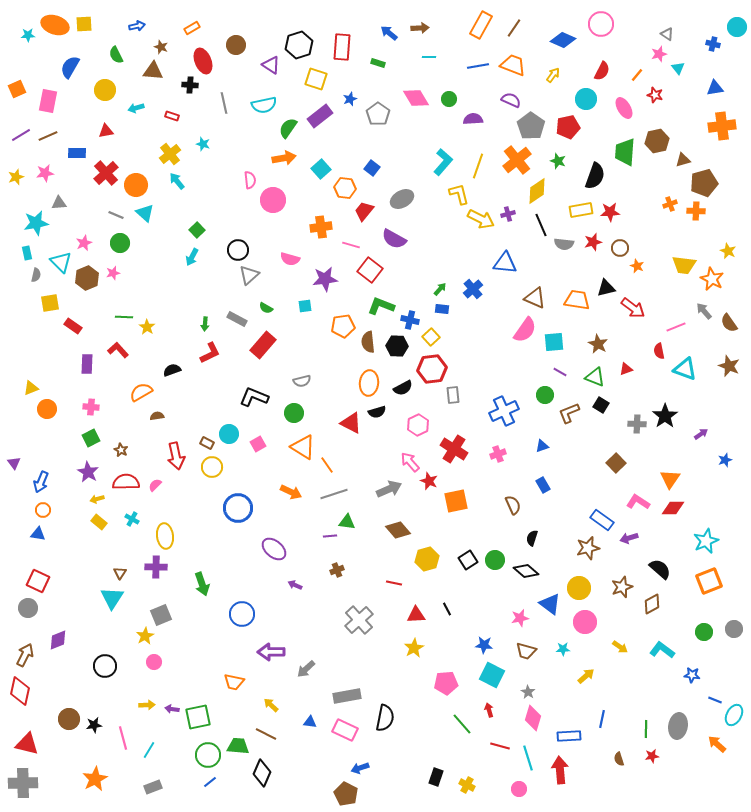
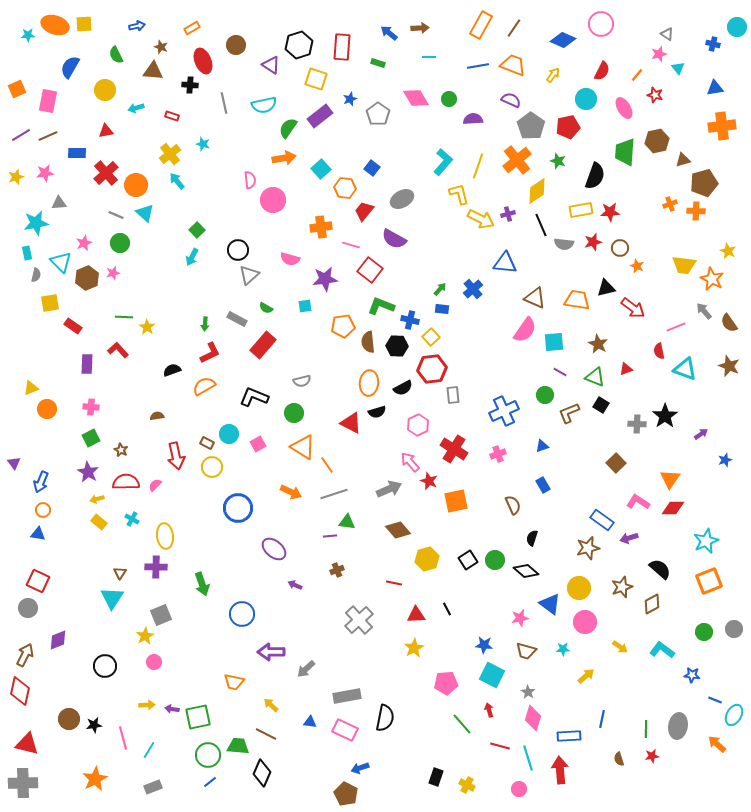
orange semicircle at (141, 392): moved 63 px right, 6 px up
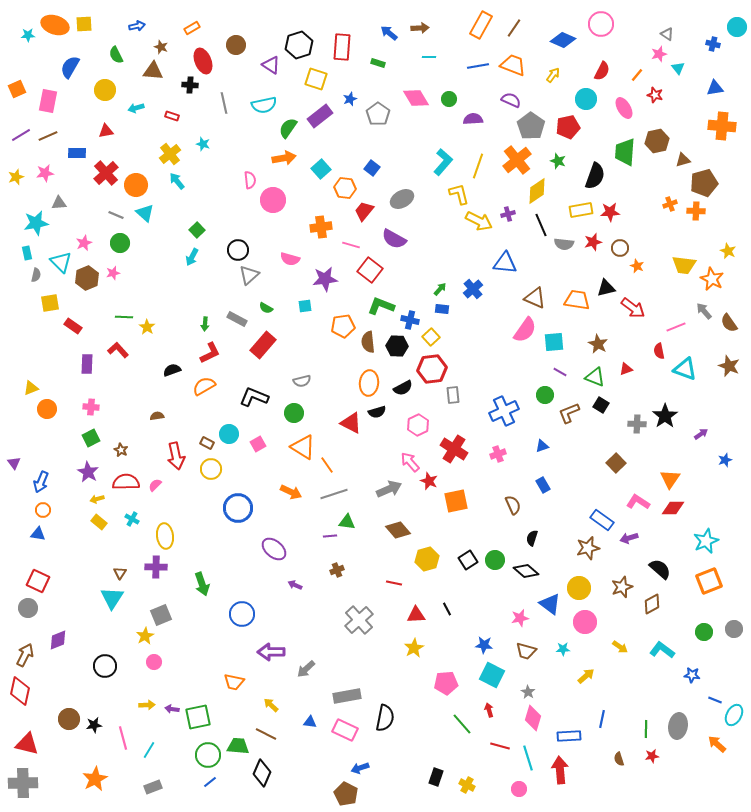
orange cross at (722, 126): rotated 12 degrees clockwise
yellow arrow at (481, 219): moved 2 px left, 2 px down
yellow circle at (212, 467): moved 1 px left, 2 px down
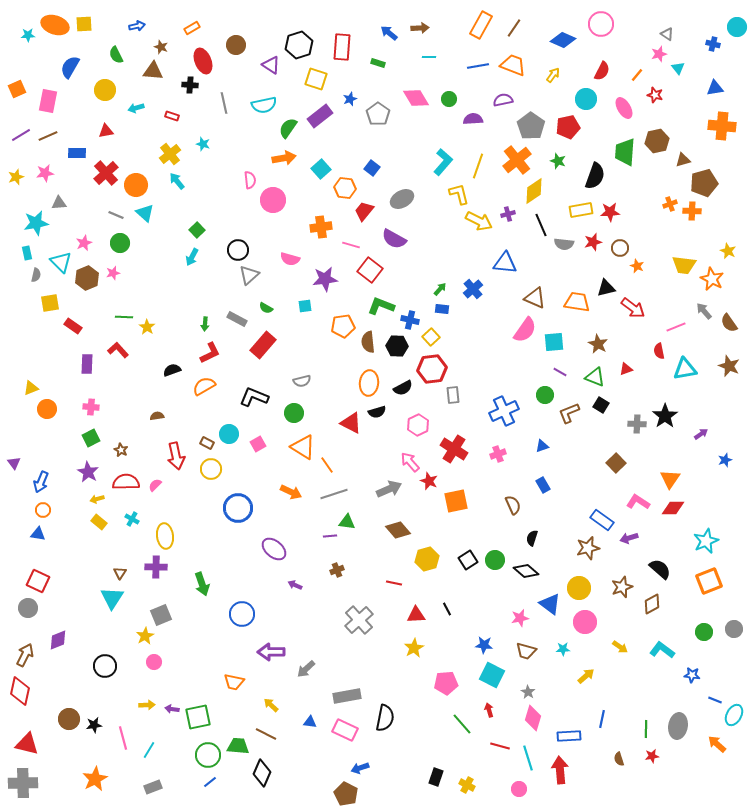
purple semicircle at (511, 100): moved 8 px left; rotated 36 degrees counterclockwise
yellow diamond at (537, 191): moved 3 px left
orange cross at (696, 211): moved 4 px left
orange trapezoid at (577, 300): moved 2 px down
cyan triangle at (685, 369): rotated 30 degrees counterclockwise
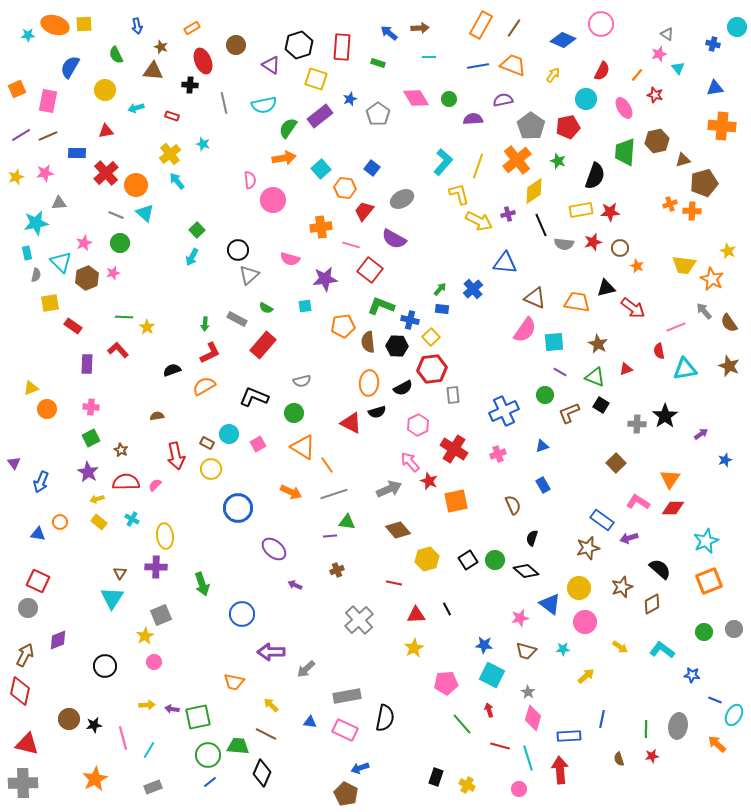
blue arrow at (137, 26): rotated 91 degrees clockwise
orange circle at (43, 510): moved 17 px right, 12 px down
